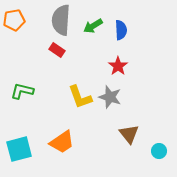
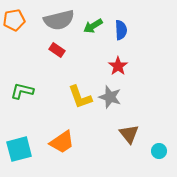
gray semicircle: moved 2 px left; rotated 108 degrees counterclockwise
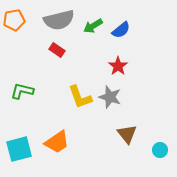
blue semicircle: rotated 54 degrees clockwise
brown triangle: moved 2 px left
orange trapezoid: moved 5 px left
cyan circle: moved 1 px right, 1 px up
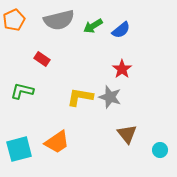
orange pentagon: rotated 15 degrees counterclockwise
red rectangle: moved 15 px left, 9 px down
red star: moved 4 px right, 3 px down
yellow L-shape: rotated 120 degrees clockwise
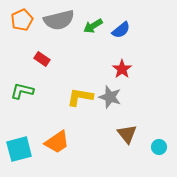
orange pentagon: moved 8 px right
cyan circle: moved 1 px left, 3 px up
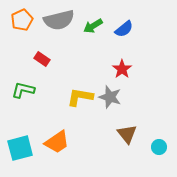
blue semicircle: moved 3 px right, 1 px up
green L-shape: moved 1 px right, 1 px up
cyan square: moved 1 px right, 1 px up
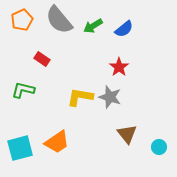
gray semicircle: rotated 64 degrees clockwise
red star: moved 3 px left, 2 px up
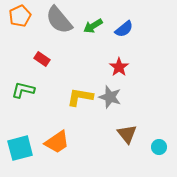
orange pentagon: moved 2 px left, 4 px up
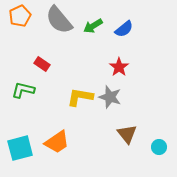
red rectangle: moved 5 px down
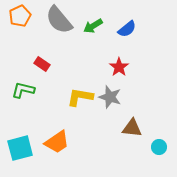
blue semicircle: moved 3 px right
brown triangle: moved 5 px right, 6 px up; rotated 45 degrees counterclockwise
